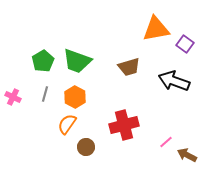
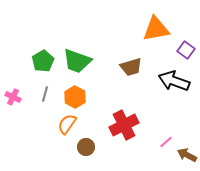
purple square: moved 1 px right, 6 px down
brown trapezoid: moved 2 px right
red cross: rotated 12 degrees counterclockwise
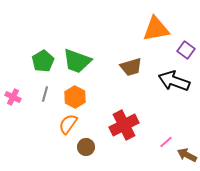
orange semicircle: moved 1 px right
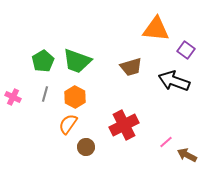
orange triangle: rotated 16 degrees clockwise
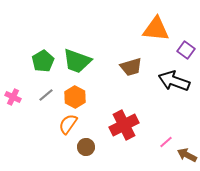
gray line: moved 1 px right, 1 px down; rotated 35 degrees clockwise
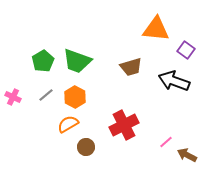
orange semicircle: rotated 25 degrees clockwise
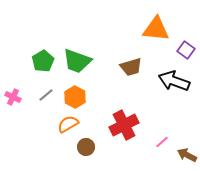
pink line: moved 4 px left
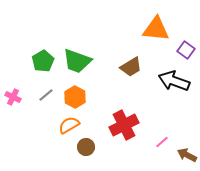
brown trapezoid: rotated 15 degrees counterclockwise
orange semicircle: moved 1 px right, 1 px down
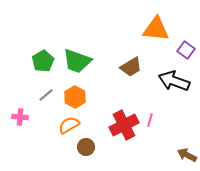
pink cross: moved 7 px right, 20 px down; rotated 21 degrees counterclockwise
pink line: moved 12 px left, 22 px up; rotated 32 degrees counterclockwise
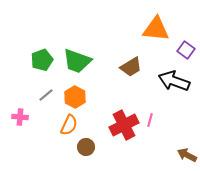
green pentagon: moved 1 px left, 1 px up; rotated 10 degrees clockwise
orange semicircle: rotated 145 degrees clockwise
